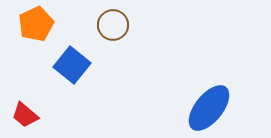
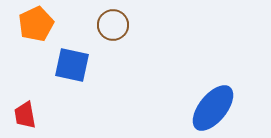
blue square: rotated 27 degrees counterclockwise
blue ellipse: moved 4 px right
red trapezoid: rotated 40 degrees clockwise
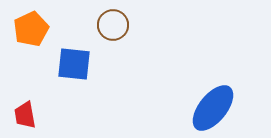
orange pentagon: moved 5 px left, 5 px down
blue square: moved 2 px right, 1 px up; rotated 6 degrees counterclockwise
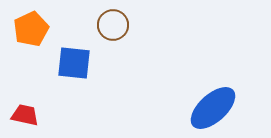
blue square: moved 1 px up
blue ellipse: rotated 9 degrees clockwise
red trapezoid: rotated 112 degrees clockwise
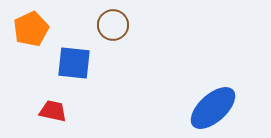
red trapezoid: moved 28 px right, 4 px up
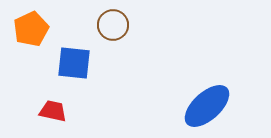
blue ellipse: moved 6 px left, 2 px up
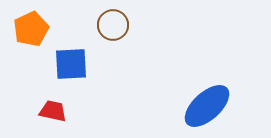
blue square: moved 3 px left, 1 px down; rotated 9 degrees counterclockwise
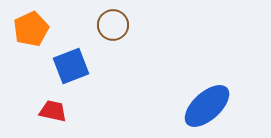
blue square: moved 2 px down; rotated 18 degrees counterclockwise
